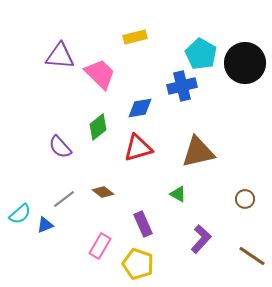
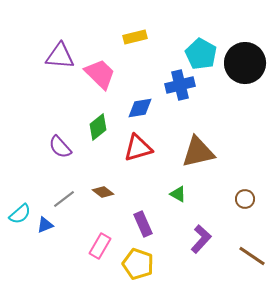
blue cross: moved 2 px left, 1 px up
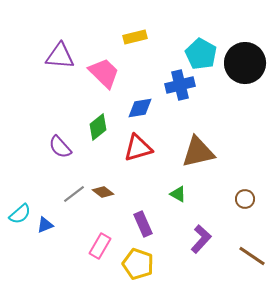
pink trapezoid: moved 4 px right, 1 px up
gray line: moved 10 px right, 5 px up
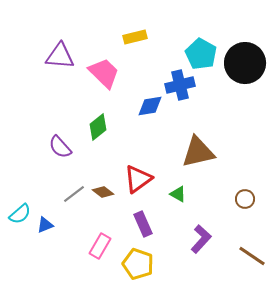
blue diamond: moved 10 px right, 2 px up
red triangle: moved 31 px down; rotated 20 degrees counterclockwise
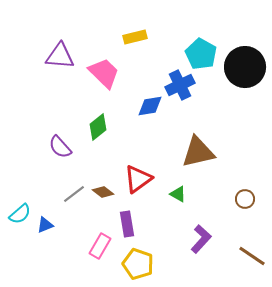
black circle: moved 4 px down
blue cross: rotated 12 degrees counterclockwise
purple rectangle: moved 16 px left; rotated 15 degrees clockwise
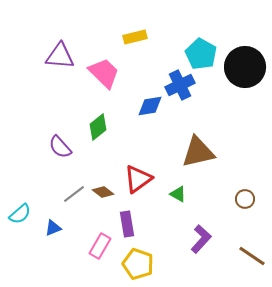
blue triangle: moved 8 px right, 3 px down
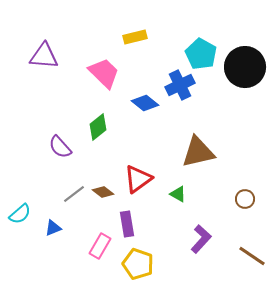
purple triangle: moved 16 px left
blue diamond: moved 5 px left, 3 px up; rotated 48 degrees clockwise
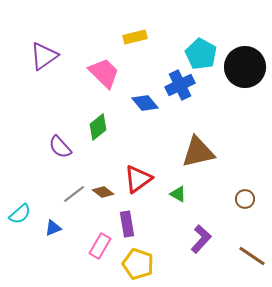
purple triangle: rotated 40 degrees counterclockwise
blue diamond: rotated 12 degrees clockwise
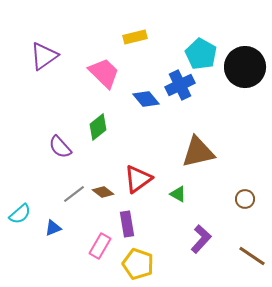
blue diamond: moved 1 px right, 4 px up
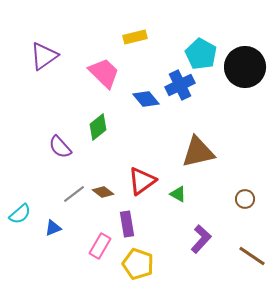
red triangle: moved 4 px right, 2 px down
